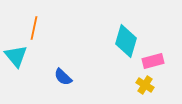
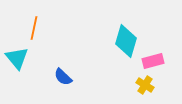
cyan triangle: moved 1 px right, 2 px down
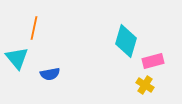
blue semicircle: moved 13 px left, 3 px up; rotated 54 degrees counterclockwise
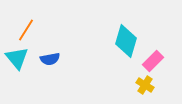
orange line: moved 8 px left, 2 px down; rotated 20 degrees clockwise
pink rectangle: rotated 30 degrees counterclockwise
blue semicircle: moved 15 px up
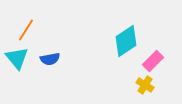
cyan diamond: rotated 40 degrees clockwise
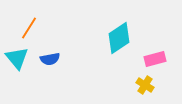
orange line: moved 3 px right, 2 px up
cyan diamond: moved 7 px left, 3 px up
pink rectangle: moved 2 px right, 2 px up; rotated 30 degrees clockwise
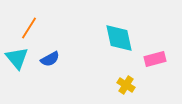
cyan diamond: rotated 68 degrees counterclockwise
blue semicircle: rotated 18 degrees counterclockwise
yellow cross: moved 19 px left
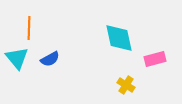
orange line: rotated 30 degrees counterclockwise
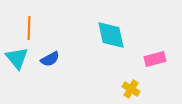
cyan diamond: moved 8 px left, 3 px up
yellow cross: moved 5 px right, 4 px down
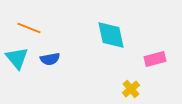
orange line: rotated 70 degrees counterclockwise
blue semicircle: rotated 18 degrees clockwise
yellow cross: rotated 18 degrees clockwise
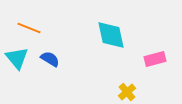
blue semicircle: rotated 138 degrees counterclockwise
yellow cross: moved 4 px left, 3 px down
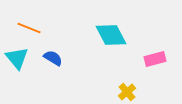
cyan diamond: rotated 16 degrees counterclockwise
blue semicircle: moved 3 px right, 1 px up
